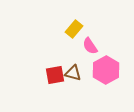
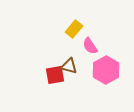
brown triangle: moved 4 px left, 7 px up
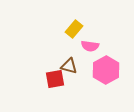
pink semicircle: rotated 48 degrees counterclockwise
red square: moved 4 px down
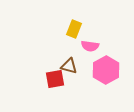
yellow rectangle: rotated 18 degrees counterclockwise
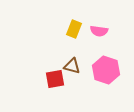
pink semicircle: moved 9 px right, 15 px up
brown triangle: moved 3 px right
pink hexagon: rotated 12 degrees counterclockwise
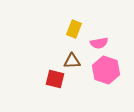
pink semicircle: moved 12 px down; rotated 18 degrees counterclockwise
brown triangle: moved 5 px up; rotated 18 degrees counterclockwise
red square: rotated 24 degrees clockwise
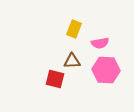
pink semicircle: moved 1 px right
pink hexagon: rotated 16 degrees counterclockwise
